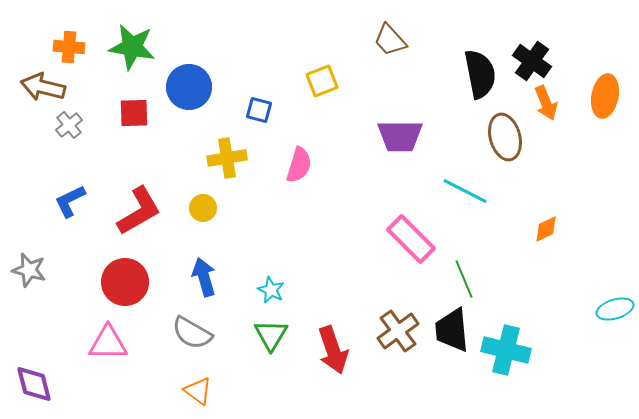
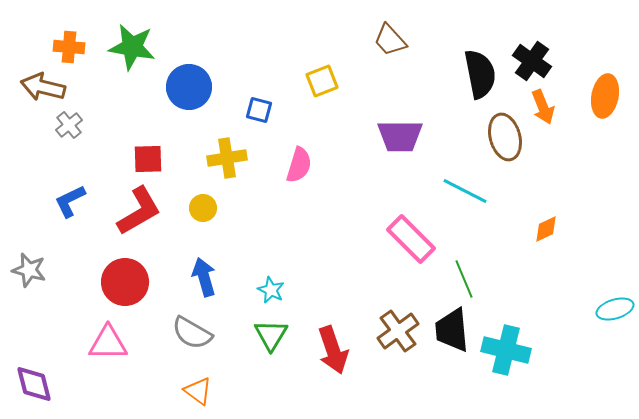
orange arrow: moved 3 px left, 4 px down
red square: moved 14 px right, 46 px down
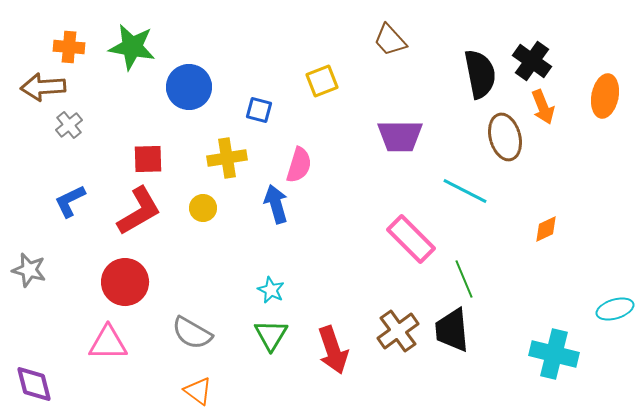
brown arrow: rotated 18 degrees counterclockwise
blue arrow: moved 72 px right, 73 px up
cyan cross: moved 48 px right, 4 px down
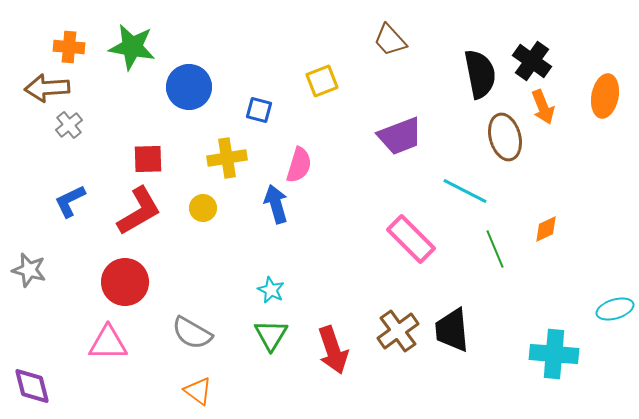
brown arrow: moved 4 px right, 1 px down
purple trapezoid: rotated 21 degrees counterclockwise
green line: moved 31 px right, 30 px up
cyan cross: rotated 9 degrees counterclockwise
purple diamond: moved 2 px left, 2 px down
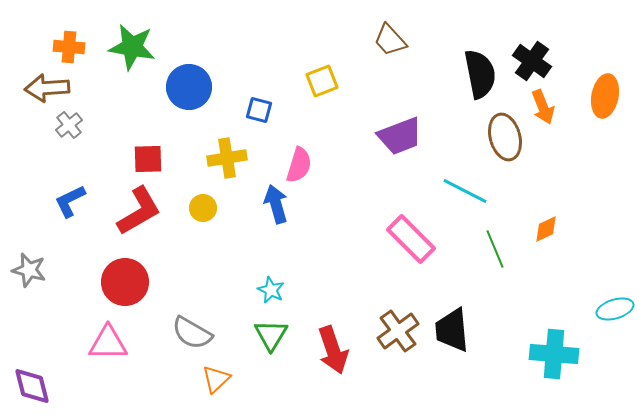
orange triangle: moved 18 px right, 12 px up; rotated 40 degrees clockwise
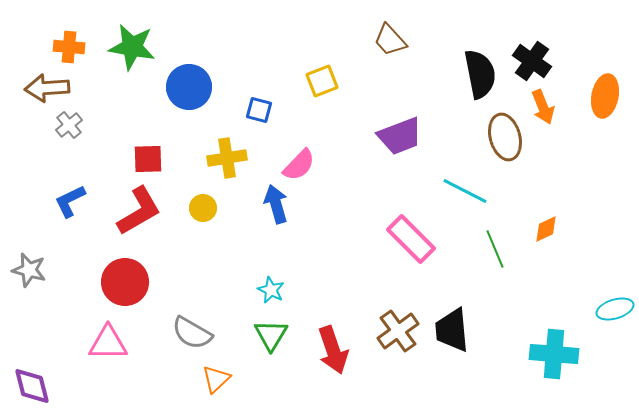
pink semicircle: rotated 27 degrees clockwise
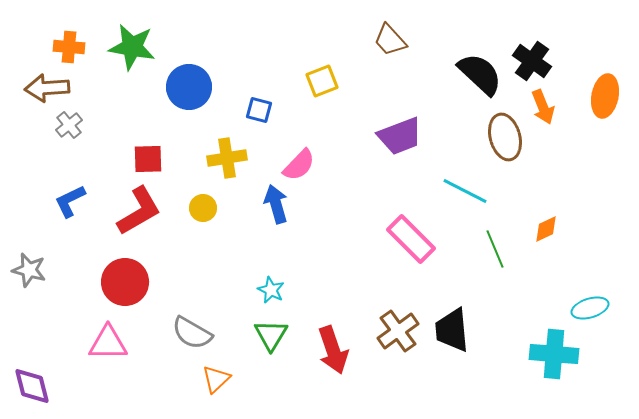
black semicircle: rotated 36 degrees counterclockwise
cyan ellipse: moved 25 px left, 1 px up
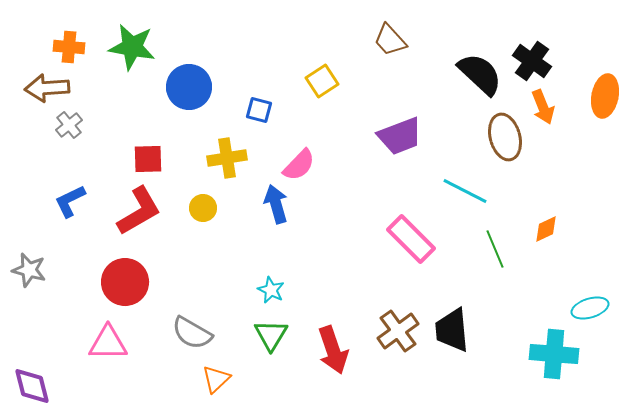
yellow square: rotated 12 degrees counterclockwise
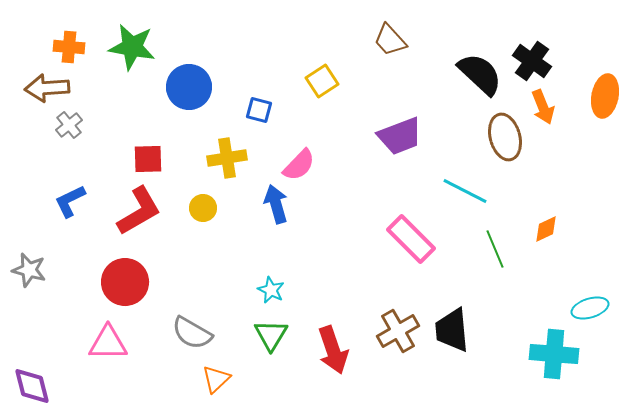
brown cross: rotated 6 degrees clockwise
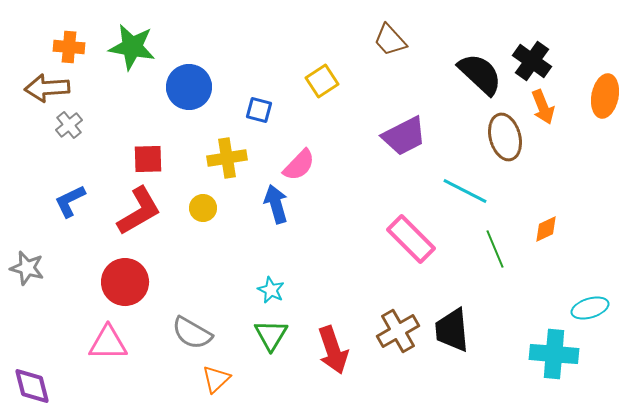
purple trapezoid: moved 4 px right; rotated 6 degrees counterclockwise
gray star: moved 2 px left, 2 px up
